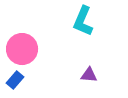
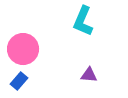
pink circle: moved 1 px right
blue rectangle: moved 4 px right, 1 px down
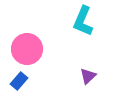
pink circle: moved 4 px right
purple triangle: moved 1 px left, 1 px down; rotated 48 degrees counterclockwise
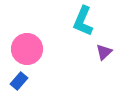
purple triangle: moved 16 px right, 24 px up
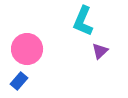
purple triangle: moved 4 px left, 1 px up
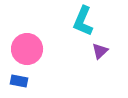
blue rectangle: rotated 60 degrees clockwise
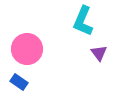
purple triangle: moved 1 px left, 2 px down; rotated 24 degrees counterclockwise
blue rectangle: moved 1 px down; rotated 24 degrees clockwise
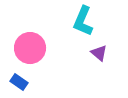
pink circle: moved 3 px right, 1 px up
purple triangle: rotated 12 degrees counterclockwise
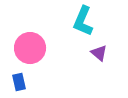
blue rectangle: rotated 42 degrees clockwise
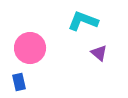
cyan L-shape: rotated 88 degrees clockwise
